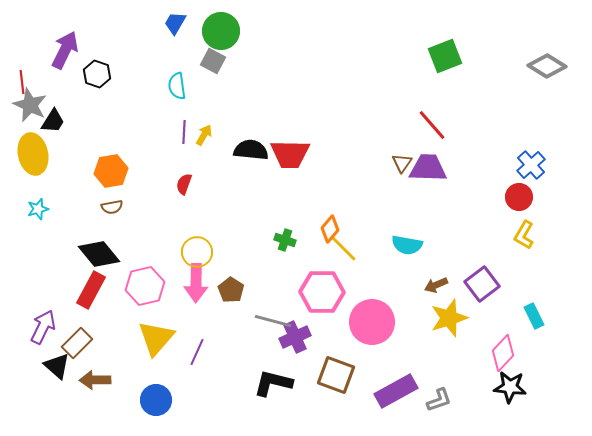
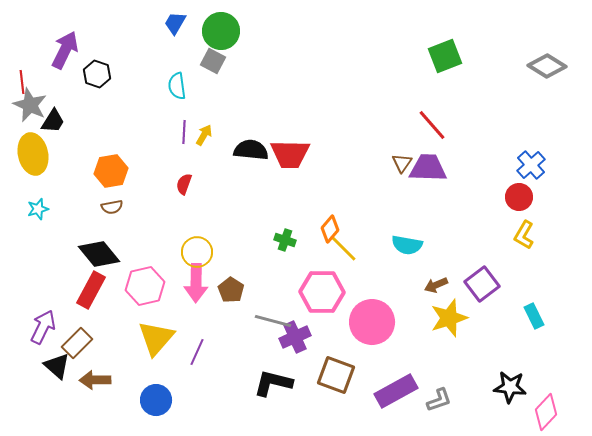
pink diamond at (503, 353): moved 43 px right, 59 px down
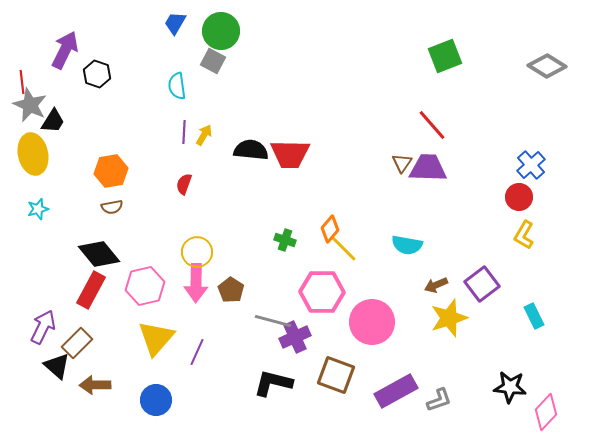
brown arrow at (95, 380): moved 5 px down
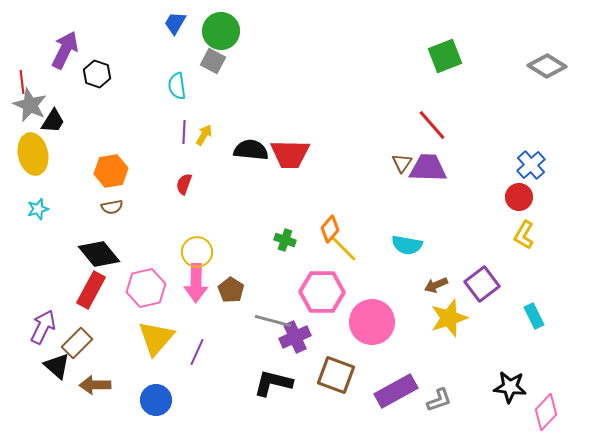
pink hexagon at (145, 286): moved 1 px right, 2 px down
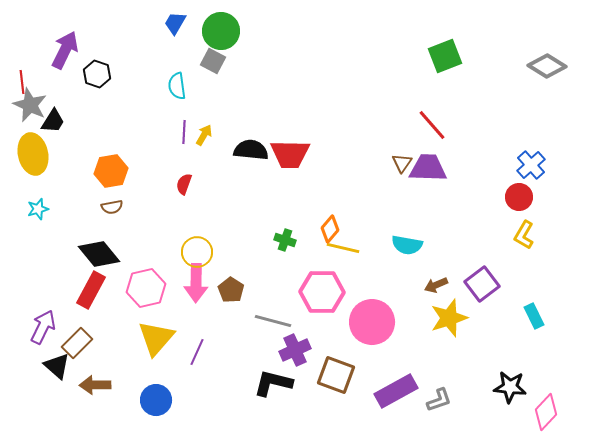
yellow line at (343, 248): rotated 32 degrees counterclockwise
purple cross at (295, 337): moved 13 px down
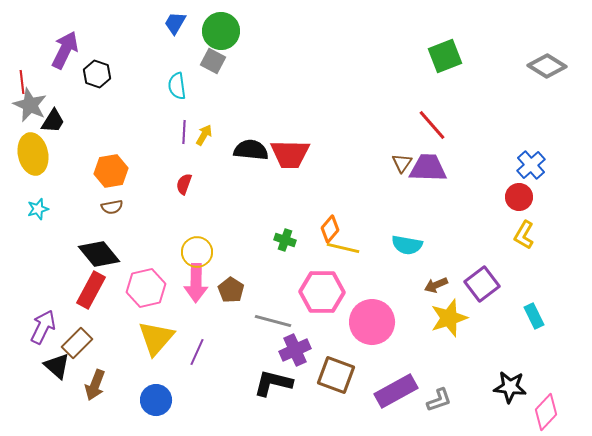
brown arrow at (95, 385): rotated 68 degrees counterclockwise
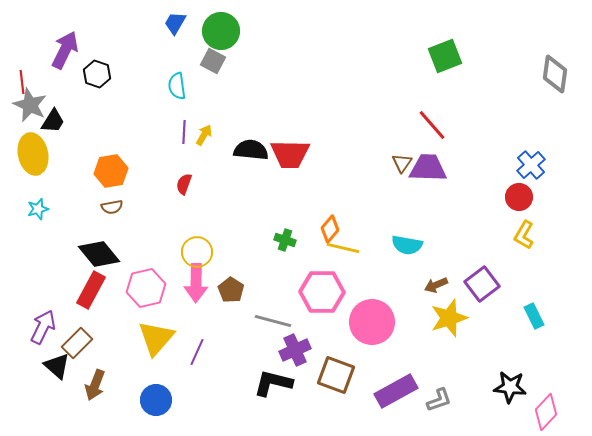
gray diamond at (547, 66): moved 8 px right, 8 px down; rotated 66 degrees clockwise
